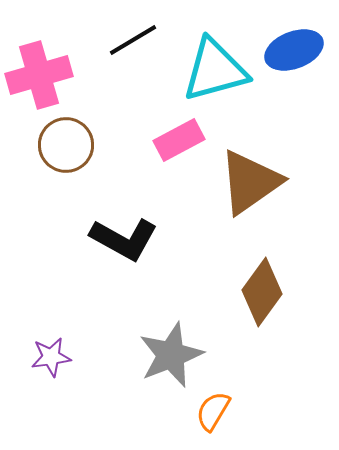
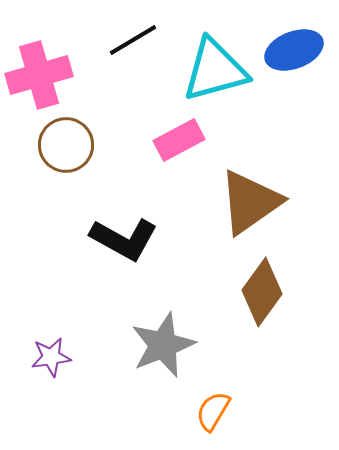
brown triangle: moved 20 px down
gray star: moved 8 px left, 10 px up
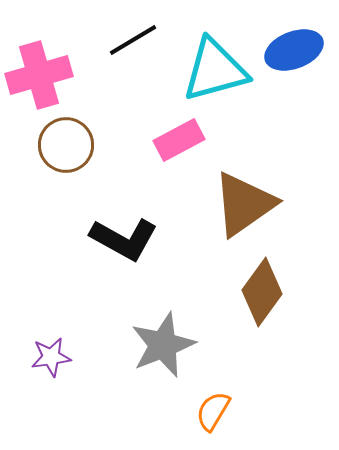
brown triangle: moved 6 px left, 2 px down
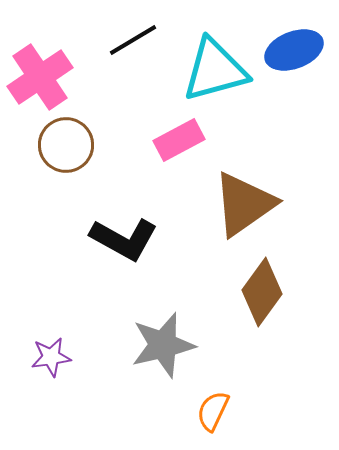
pink cross: moved 1 px right, 2 px down; rotated 18 degrees counterclockwise
gray star: rotated 8 degrees clockwise
orange semicircle: rotated 6 degrees counterclockwise
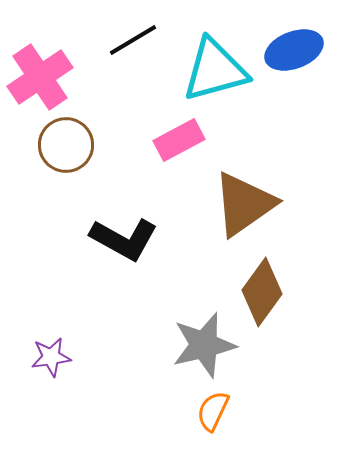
gray star: moved 41 px right
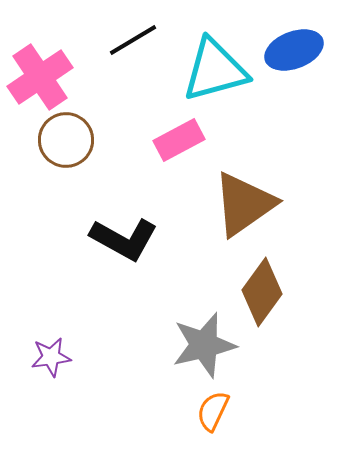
brown circle: moved 5 px up
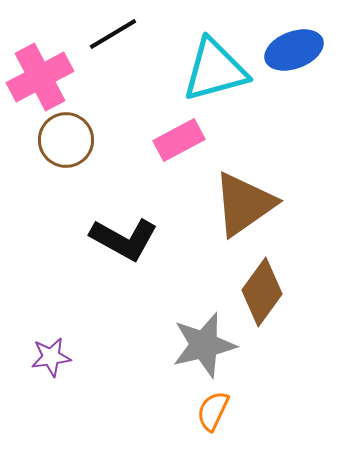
black line: moved 20 px left, 6 px up
pink cross: rotated 6 degrees clockwise
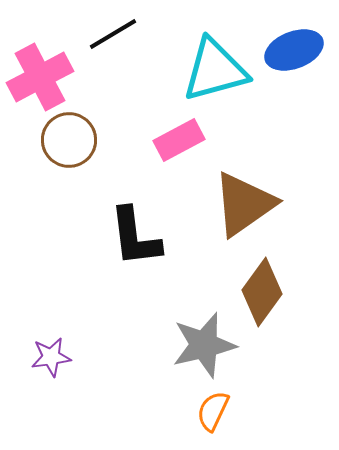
brown circle: moved 3 px right
black L-shape: moved 11 px right, 2 px up; rotated 54 degrees clockwise
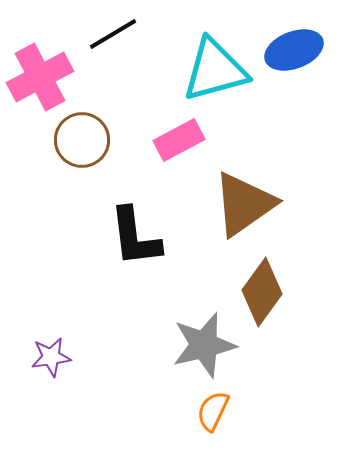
brown circle: moved 13 px right
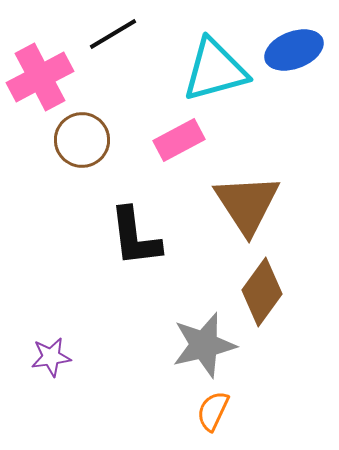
brown triangle: moved 3 px right; rotated 28 degrees counterclockwise
